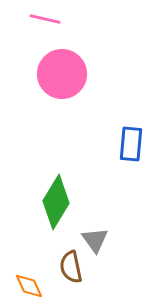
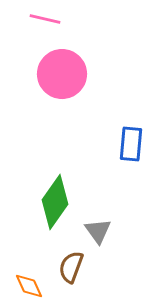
green diamond: moved 1 px left; rotated 4 degrees clockwise
gray triangle: moved 3 px right, 9 px up
brown semicircle: rotated 32 degrees clockwise
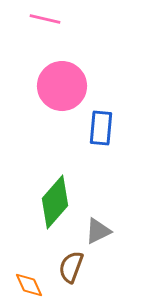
pink circle: moved 12 px down
blue rectangle: moved 30 px left, 16 px up
green diamond: rotated 6 degrees clockwise
gray triangle: rotated 40 degrees clockwise
orange diamond: moved 1 px up
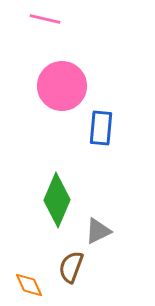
green diamond: moved 2 px right, 2 px up; rotated 18 degrees counterclockwise
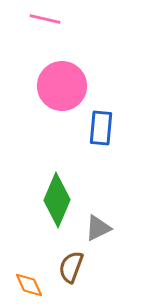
gray triangle: moved 3 px up
